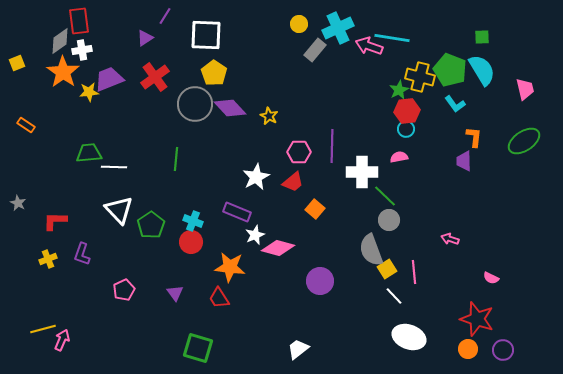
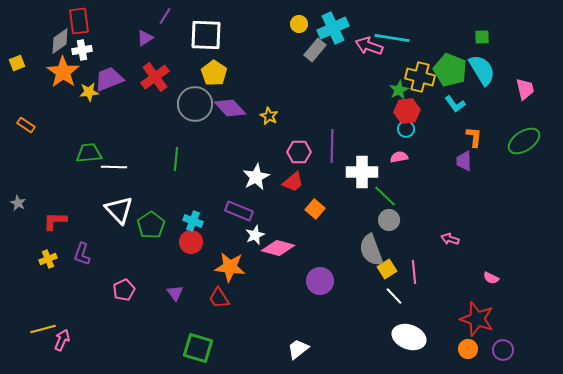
cyan cross at (338, 28): moved 5 px left
purple rectangle at (237, 212): moved 2 px right, 1 px up
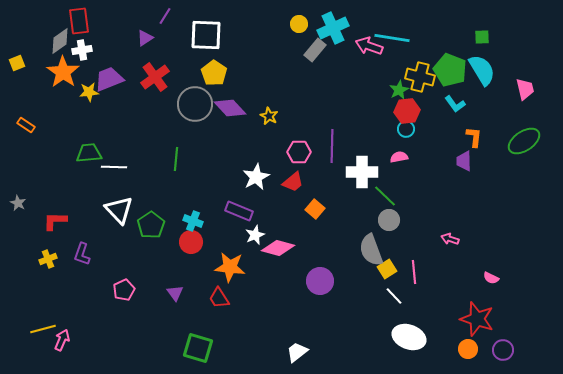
white trapezoid at (298, 349): moved 1 px left, 3 px down
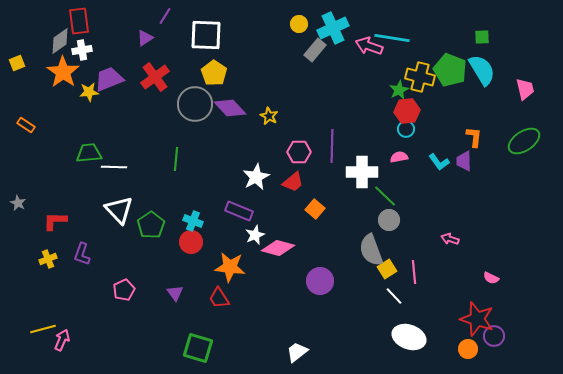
cyan L-shape at (455, 104): moved 16 px left, 58 px down
purple circle at (503, 350): moved 9 px left, 14 px up
